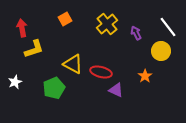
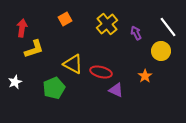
red arrow: rotated 18 degrees clockwise
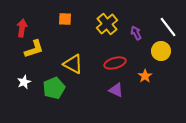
orange square: rotated 32 degrees clockwise
red ellipse: moved 14 px right, 9 px up; rotated 30 degrees counterclockwise
white star: moved 9 px right
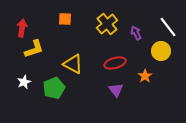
purple triangle: rotated 28 degrees clockwise
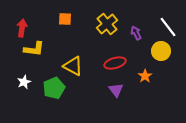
yellow L-shape: rotated 25 degrees clockwise
yellow triangle: moved 2 px down
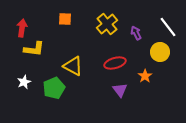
yellow circle: moved 1 px left, 1 px down
purple triangle: moved 4 px right
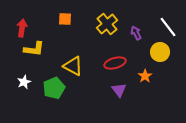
purple triangle: moved 1 px left
